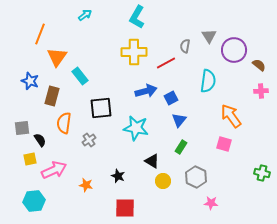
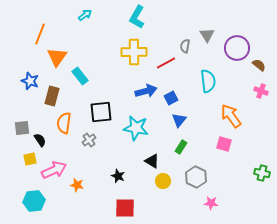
gray triangle: moved 2 px left, 1 px up
purple circle: moved 3 px right, 2 px up
cyan semicircle: rotated 15 degrees counterclockwise
pink cross: rotated 24 degrees clockwise
black square: moved 4 px down
orange star: moved 9 px left
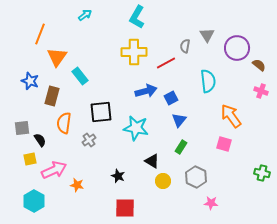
cyan hexagon: rotated 25 degrees counterclockwise
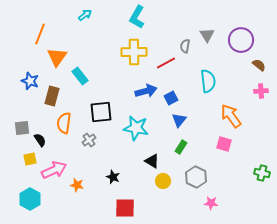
purple circle: moved 4 px right, 8 px up
pink cross: rotated 24 degrees counterclockwise
black star: moved 5 px left, 1 px down
cyan hexagon: moved 4 px left, 2 px up
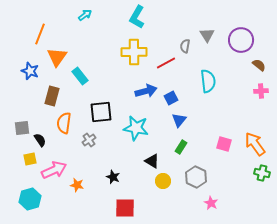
blue star: moved 10 px up
orange arrow: moved 24 px right, 28 px down
cyan hexagon: rotated 15 degrees clockwise
pink star: rotated 24 degrees clockwise
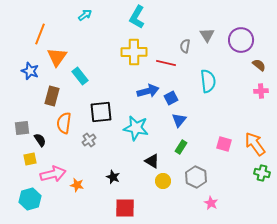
red line: rotated 42 degrees clockwise
blue arrow: moved 2 px right
pink arrow: moved 1 px left, 4 px down; rotated 10 degrees clockwise
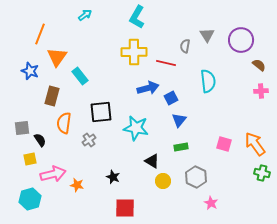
blue arrow: moved 3 px up
green rectangle: rotated 48 degrees clockwise
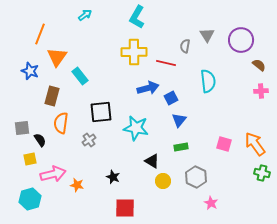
orange semicircle: moved 3 px left
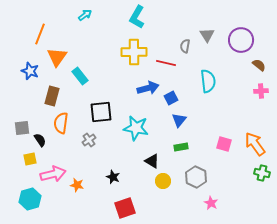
red square: rotated 20 degrees counterclockwise
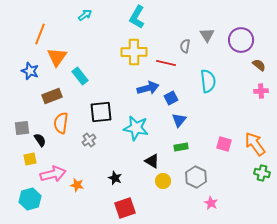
brown rectangle: rotated 54 degrees clockwise
black star: moved 2 px right, 1 px down
